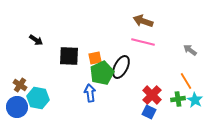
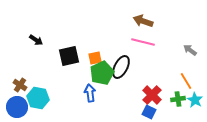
black square: rotated 15 degrees counterclockwise
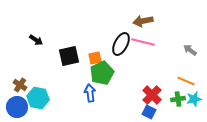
brown arrow: rotated 30 degrees counterclockwise
black ellipse: moved 23 px up
orange line: rotated 36 degrees counterclockwise
cyan star: moved 1 px left, 1 px up; rotated 28 degrees clockwise
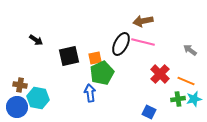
brown cross: rotated 24 degrees counterclockwise
red cross: moved 8 px right, 21 px up
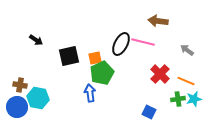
brown arrow: moved 15 px right; rotated 18 degrees clockwise
gray arrow: moved 3 px left
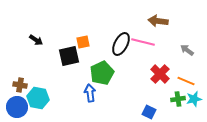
orange square: moved 12 px left, 16 px up
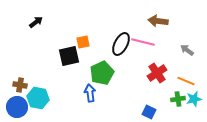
black arrow: moved 18 px up; rotated 72 degrees counterclockwise
red cross: moved 3 px left, 1 px up; rotated 12 degrees clockwise
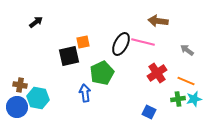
blue arrow: moved 5 px left
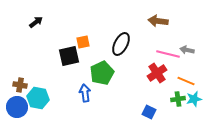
pink line: moved 25 px right, 12 px down
gray arrow: rotated 24 degrees counterclockwise
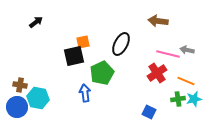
black square: moved 5 px right
